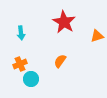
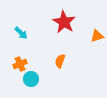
cyan arrow: rotated 40 degrees counterclockwise
orange semicircle: rotated 16 degrees counterclockwise
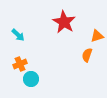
cyan arrow: moved 3 px left, 2 px down
orange semicircle: moved 27 px right, 6 px up
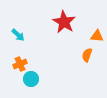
orange triangle: rotated 24 degrees clockwise
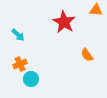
orange triangle: moved 1 px left, 26 px up
orange semicircle: rotated 56 degrees counterclockwise
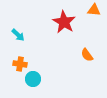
orange triangle: moved 2 px left
orange cross: rotated 32 degrees clockwise
cyan circle: moved 2 px right
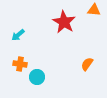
cyan arrow: rotated 96 degrees clockwise
orange semicircle: moved 9 px down; rotated 72 degrees clockwise
cyan circle: moved 4 px right, 2 px up
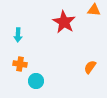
cyan arrow: rotated 48 degrees counterclockwise
orange semicircle: moved 3 px right, 3 px down
cyan circle: moved 1 px left, 4 px down
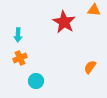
orange cross: moved 6 px up; rotated 32 degrees counterclockwise
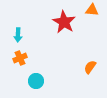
orange triangle: moved 2 px left
